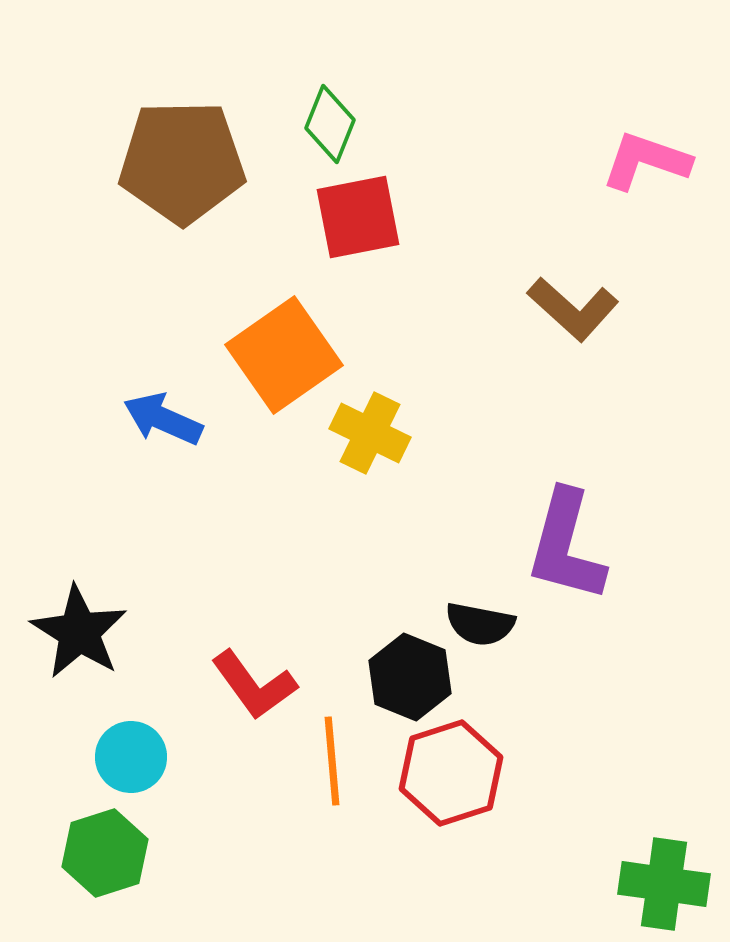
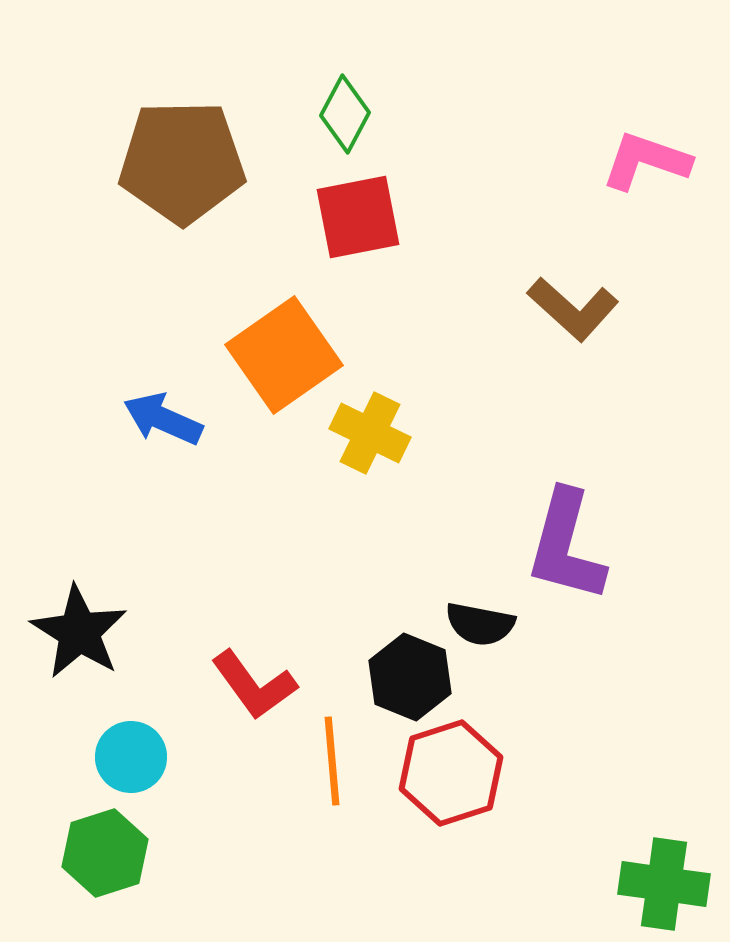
green diamond: moved 15 px right, 10 px up; rotated 6 degrees clockwise
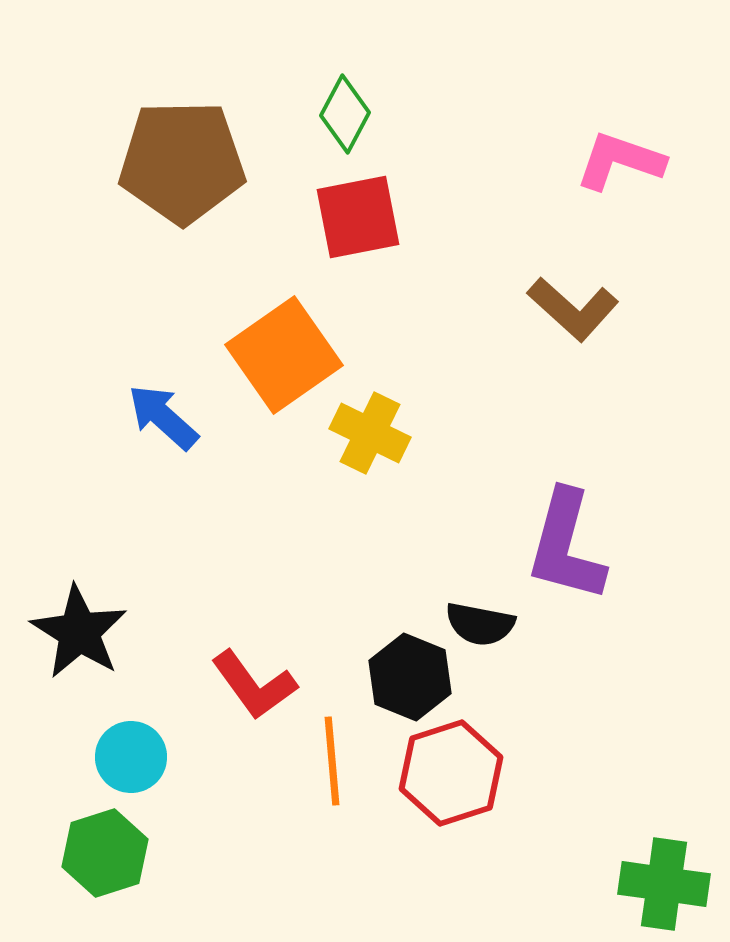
pink L-shape: moved 26 px left
blue arrow: moved 2 px up; rotated 18 degrees clockwise
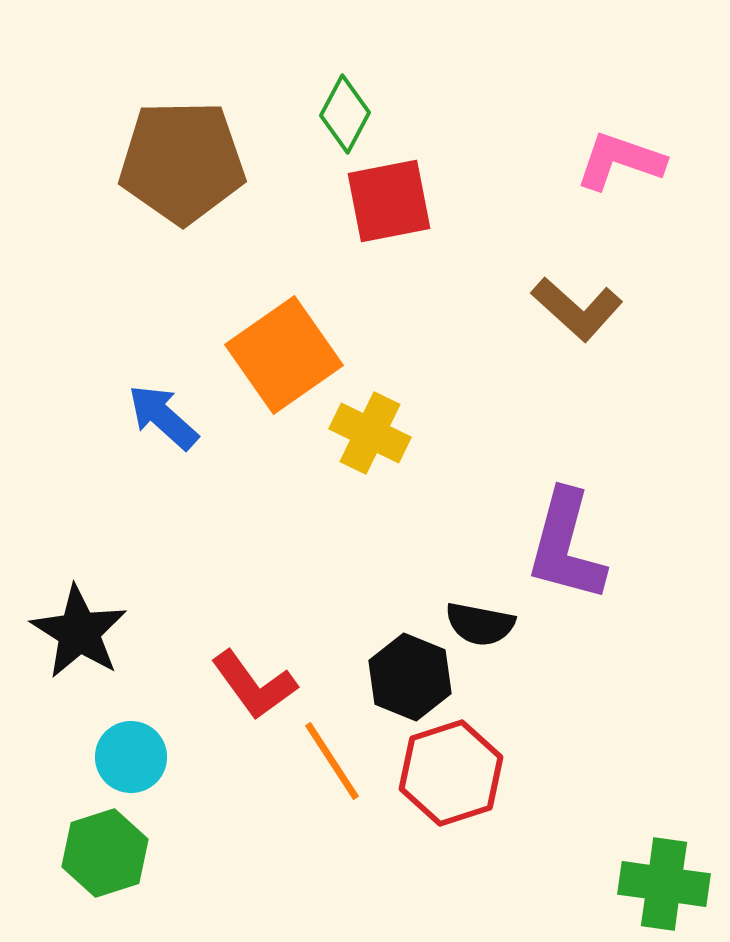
red square: moved 31 px right, 16 px up
brown L-shape: moved 4 px right
orange line: rotated 28 degrees counterclockwise
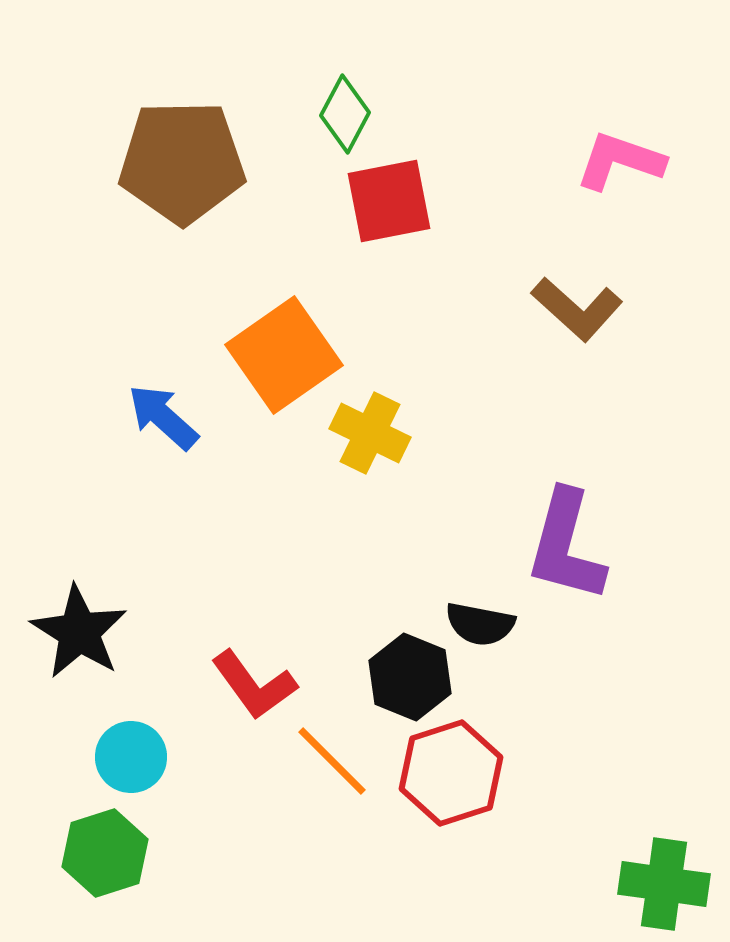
orange line: rotated 12 degrees counterclockwise
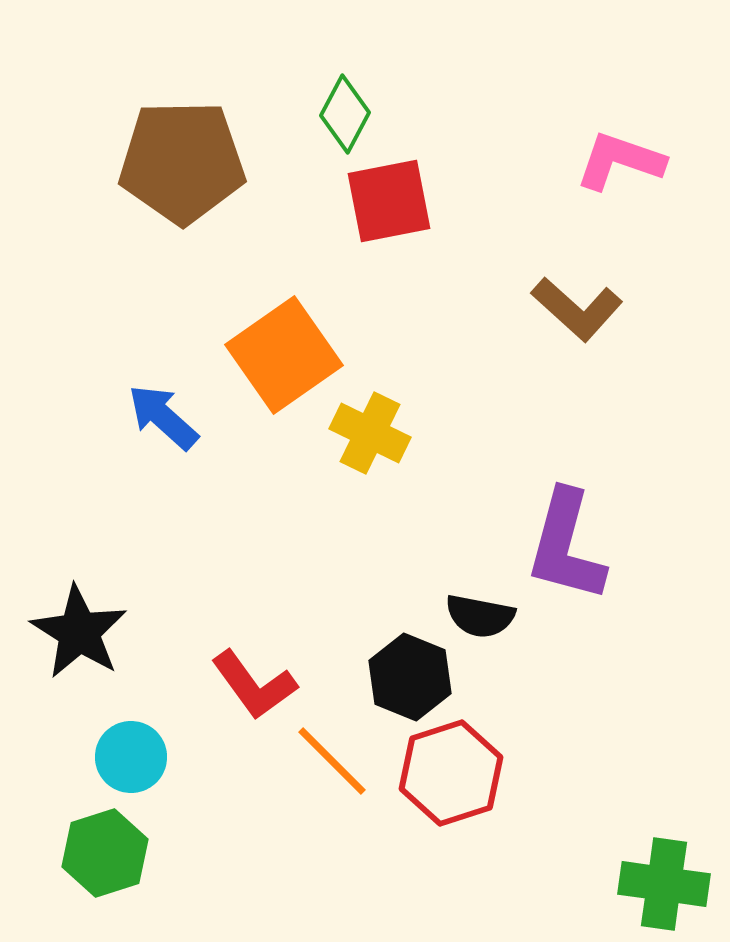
black semicircle: moved 8 px up
